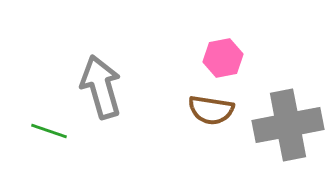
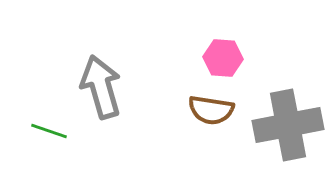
pink hexagon: rotated 15 degrees clockwise
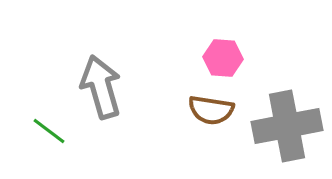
gray cross: moved 1 px left, 1 px down
green line: rotated 18 degrees clockwise
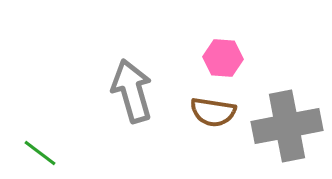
gray arrow: moved 31 px right, 4 px down
brown semicircle: moved 2 px right, 2 px down
green line: moved 9 px left, 22 px down
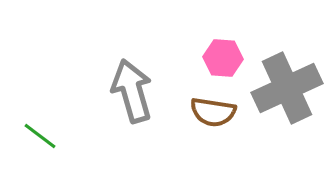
gray cross: moved 38 px up; rotated 14 degrees counterclockwise
green line: moved 17 px up
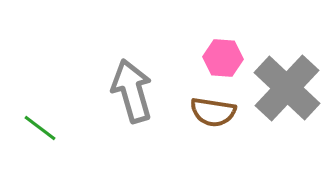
gray cross: rotated 22 degrees counterclockwise
green line: moved 8 px up
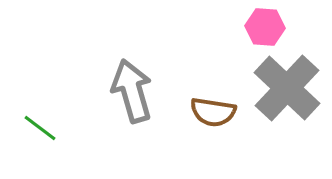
pink hexagon: moved 42 px right, 31 px up
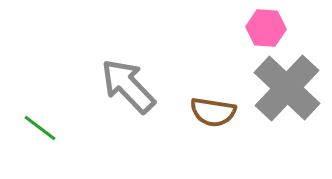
pink hexagon: moved 1 px right, 1 px down
gray arrow: moved 4 px left, 5 px up; rotated 28 degrees counterclockwise
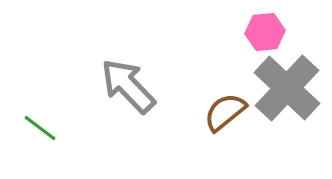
pink hexagon: moved 1 px left, 4 px down; rotated 9 degrees counterclockwise
brown semicircle: moved 12 px right; rotated 132 degrees clockwise
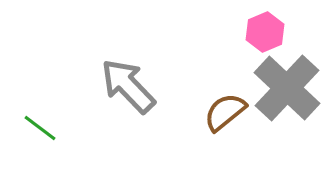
pink hexagon: rotated 18 degrees counterclockwise
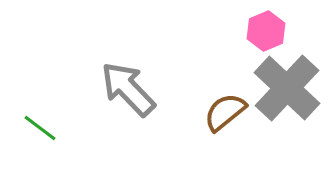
pink hexagon: moved 1 px right, 1 px up
gray arrow: moved 3 px down
